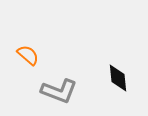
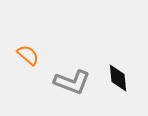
gray L-shape: moved 13 px right, 9 px up
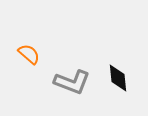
orange semicircle: moved 1 px right, 1 px up
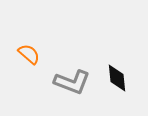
black diamond: moved 1 px left
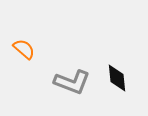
orange semicircle: moved 5 px left, 5 px up
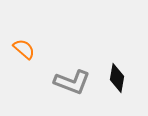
black diamond: rotated 16 degrees clockwise
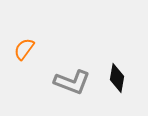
orange semicircle: rotated 95 degrees counterclockwise
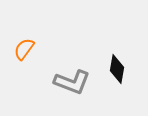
black diamond: moved 9 px up
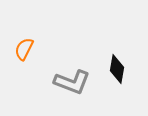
orange semicircle: rotated 10 degrees counterclockwise
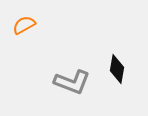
orange semicircle: moved 24 px up; rotated 35 degrees clockwise
